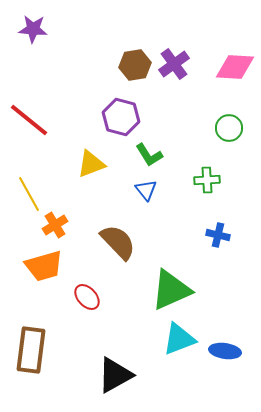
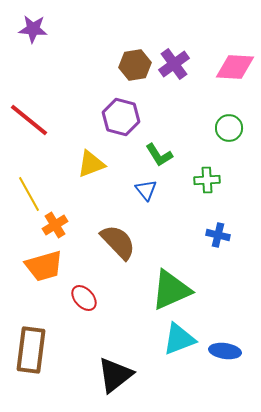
green L-shape: moved 10 px right
red ellipse: moved 3 px left, 1 px down
black triangle: rotated 9 degrees counterclockwise
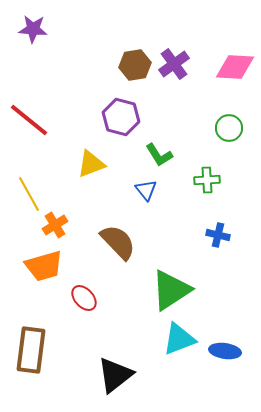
green triangle: rotated 9 degrees counterclockwise
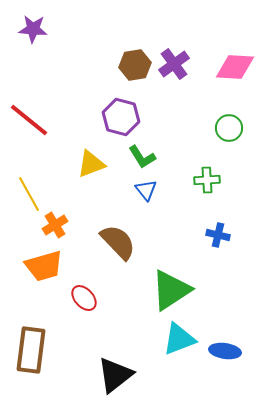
green L-shape: moved 17 px left, 2 px down
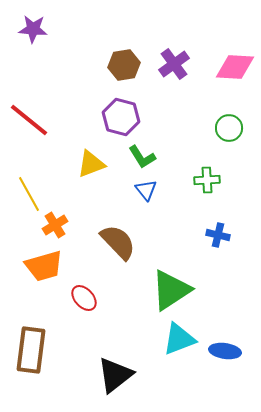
brown hexagon: moved 11 px left
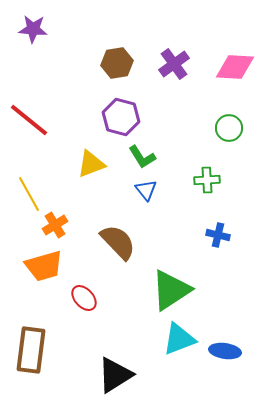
brown hexagon: moved 7 px left, 2 px up
black triangle: rotated 6 degrees clockwise
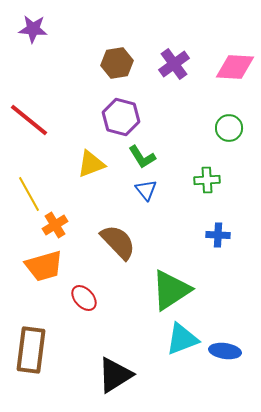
blue cross: rotated 10 degrees counterclockwise
cyan triangle: moved 3 px right
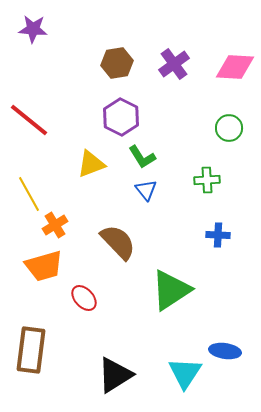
purple hexagon: rotated 12 degrees clockwise
cyan triangle: moved 3 px right, 34 px down; rotated 36 degrees counterclockwise
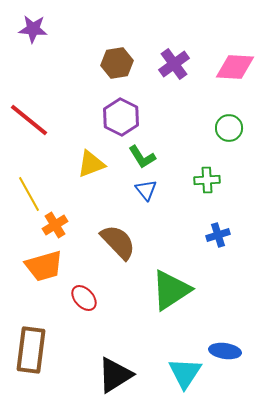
blue cross: rotated 20 degrees counterclockwise
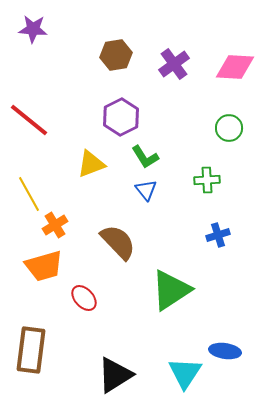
brown hexagon: moved 1 px left, 8 px up
purple hexagon: rotated 6 degrees clockwise
green L-shape: moved 3 px right
